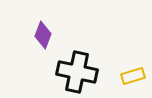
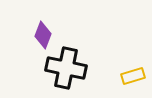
black cross: moved 11 px left, 4 px up
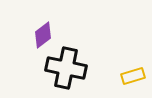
purple diamond: rotated 32 degrees clockwise
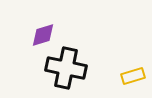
purple diamond: rotated 20 degrees clockwise
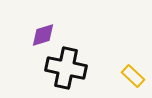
yellow rectangle: rotated 60 degrees clockwise
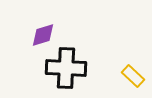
black cross: rotated 9 degrees counterclockwise
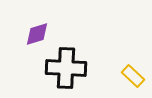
purple diamond: moved 6 px left, 1 px up
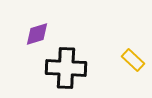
yellow rectangle: moved 16 px up
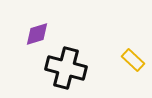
black cross: rotated 12 degrees clockwise
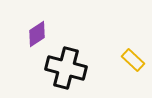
purple diamond: rotated 16 degrees counterclockwise
